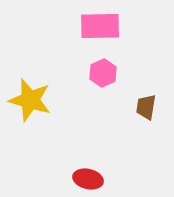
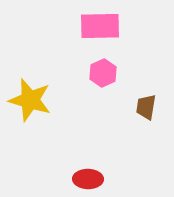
red ellipse: rotated 12 degrees counterclockwise
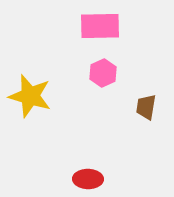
yellow star: moved 4 px up
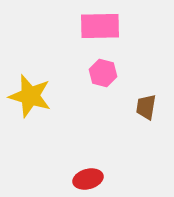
pink hexagon: rotated 20 degrees counterclockwise
red ellipse: rotated 16 degrees counterclockwise
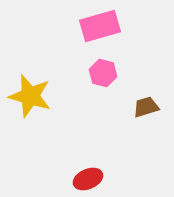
pink rectangle: rotated 15 degrees counterclockwise
brown trapezoid: rotated 64 degrees clockwise
red ellipse: rotated 8 degrees counterclockwise
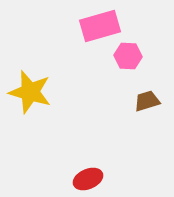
pink hexagon: moved 25 px right, 17 px up; rotated 12 degrees counterclockwise
yellow star: moved 4 px up
brown trapezoid: moved 1 px right, 6 px up
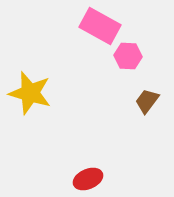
pink rectangle: rotated 45 degrees clockwise
yellow star: moved 1 px down
brown trapezoid: rotated 36 degrees counterclockwise
